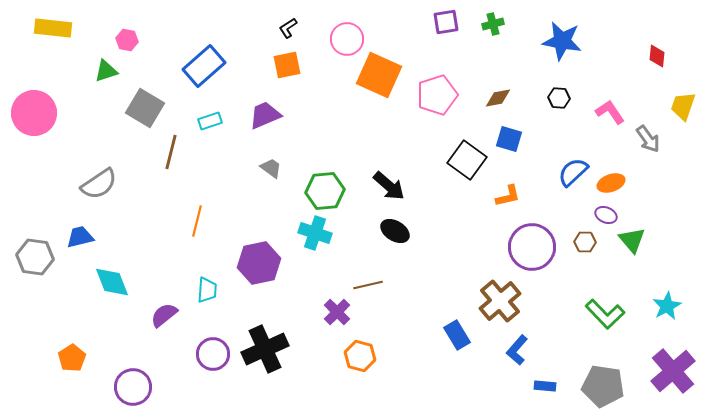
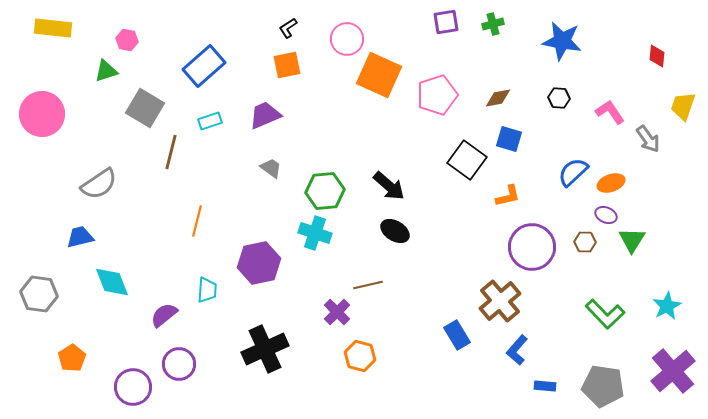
pink circle at (34, 113): moved 8 px right, 1 px down
green triangle at (632, 240): rotated 12 degrees clockwise
gray hexagon at (35, 257): moved 4 px right, 37 px down
purple circle at (213, 354): moved 34 px left, 10 px down
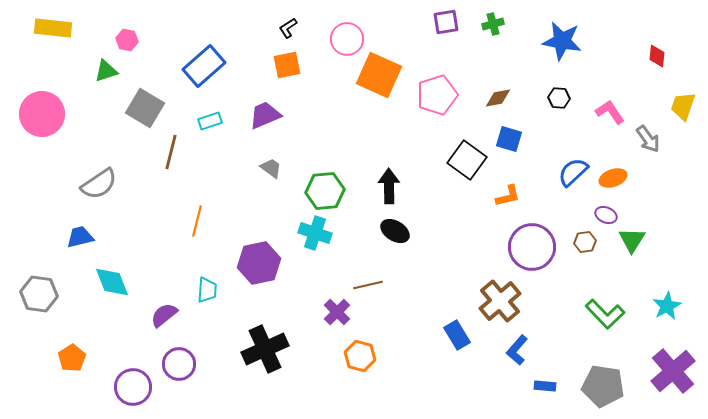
orange ellipse at (611, 183): moved 2 px right, 5 px up
black arrow at (389, 186): rotated 132 degrees counterclockwise
brown hexagon at (585, 242): rotated 10 degrees counterclockwise
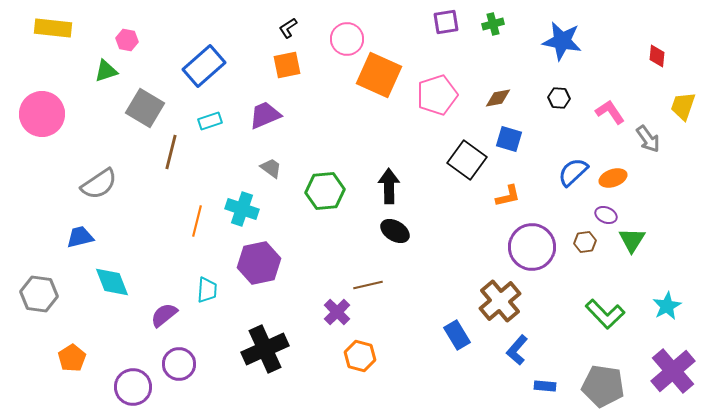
cyan cross at (315, 233): moved 73 px left, 24 px up
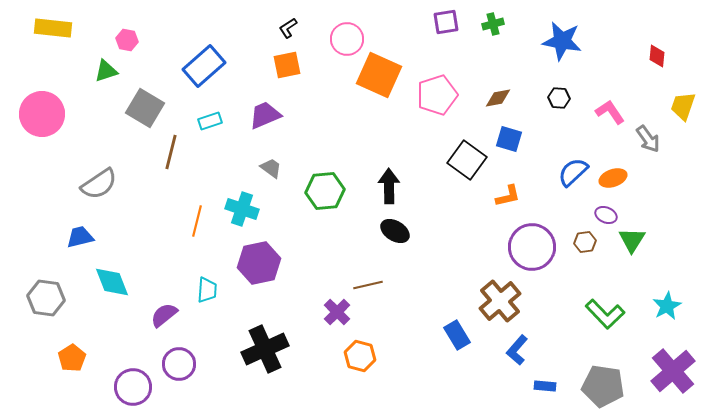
gray hexagon at (39, 294): moved 7 px right, 4 px down
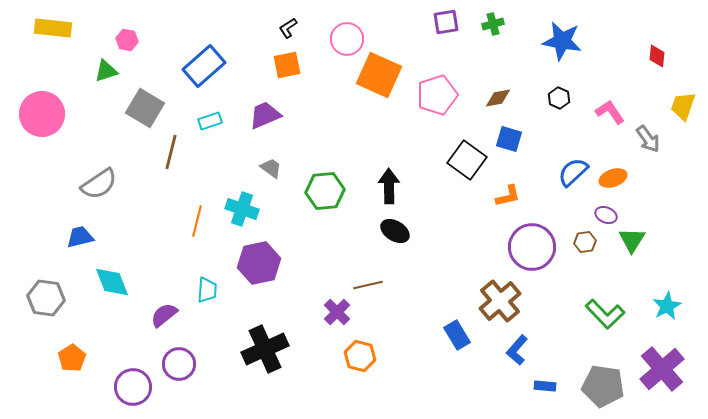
black hexagon at (559, 98): rotated 20 degrees clockwise
purple cross at (673, 371): moved 11 px left, 2 px up
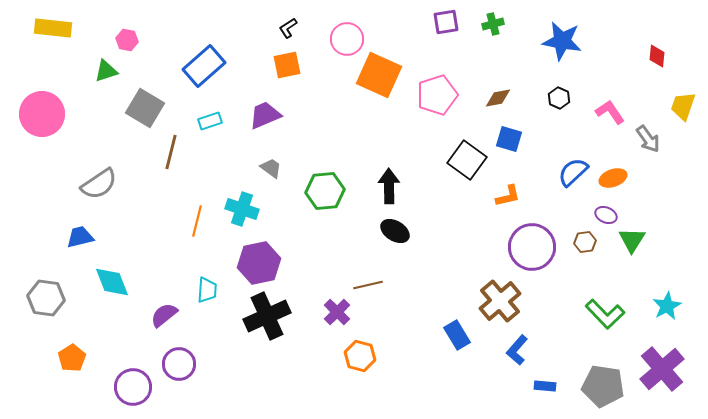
black cross at (265, 349): moved 2 px right, 33 px up
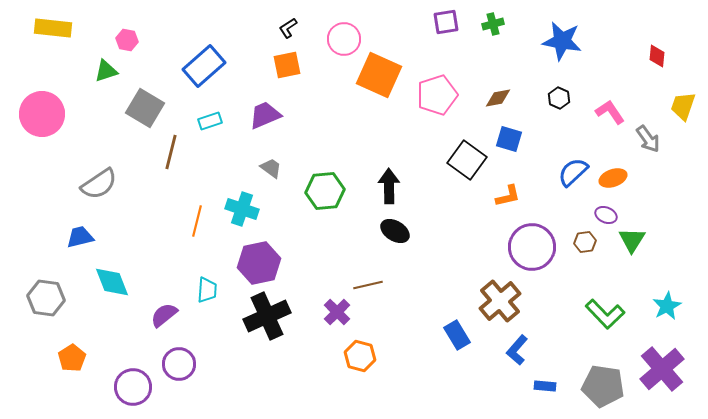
pink circle at (347, 39): moved 3 px left
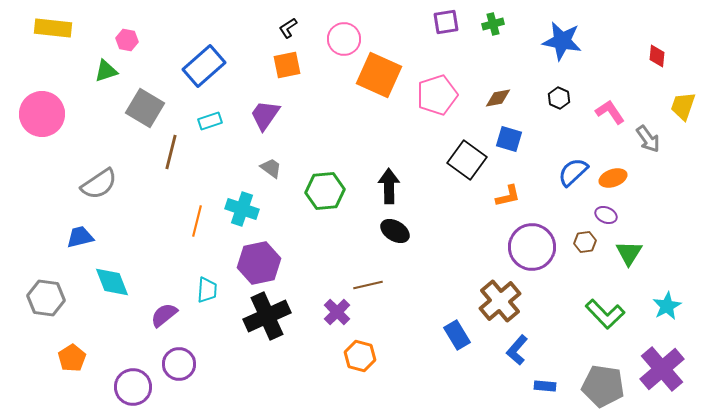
purple trapezoid at (265, 115): rotated 32 degrees counterclockwise
green triangle at (632, 240): moved 3 px left, 13 px down
